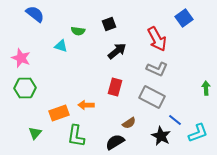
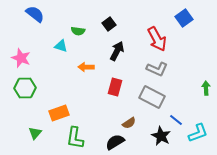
black square: rotated 16 degrees counterclockwise
black arrow: rotated 24 degrees counterclockwise
orange arrow: moved 38 px up
blue line: moved 1 px right
green L-shape: moved 1 px left, 2 px down
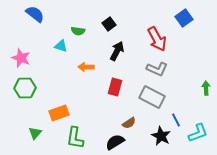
blue line: rotated 24 degrees clockwise
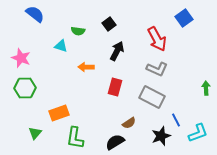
black star: rotated 24 degrees clockwise
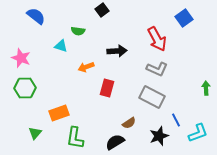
blue semicircle: moved 1 px right, 2 px down
black square: moved 7 px left, 14 px up
black arrow: rotated 60 degrees clockwise
orange arrow: rotated 21 degrees counterclockwise
red rectangle: moved 8 px left, 1 px down
black star: moved 2 px left
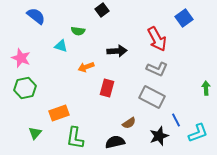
green hexagon: rotated 10 degrees counterclockwise
black semicircle: rotated 18 degrees clockwise
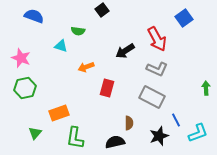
blue semicircle: moved 2 px left; rotated 18 degrees counterclockwise
black arrow: moved 8 px right; rotated 150 degrees clockwise
brown semicircle: rotated 56 degrees counterclockwise
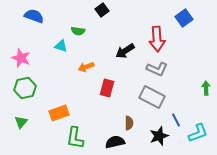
red arrow: rotated 25 degrees clockwise
green triangle: moved 14 px left, 11 px up
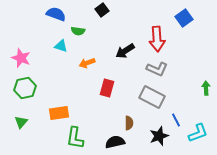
blue semicircle: moved 22 px right, 2 px up
orange arrow: moved 1 px right, 4 px up
orange rectangle: rotated 12 degrees clockwise
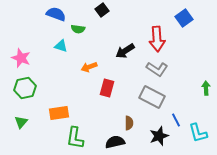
green semicircle: moved 2 px up
orange arrow: moved 2 px right, 4 px down
gray L-shape: rotated 10 degrees clockwise
cyan L-shape: rotated 95 degrees clockwise
